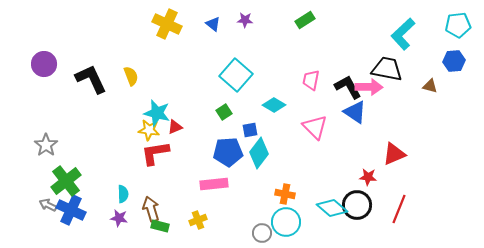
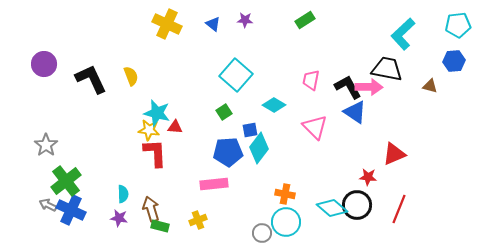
red triangle at (175, 127): rotated 28 degrees clockwise
red L-shape at (155, 153): rotated 96 degrees clockwise
cyan diamond at (259, 153): moved 5 px up
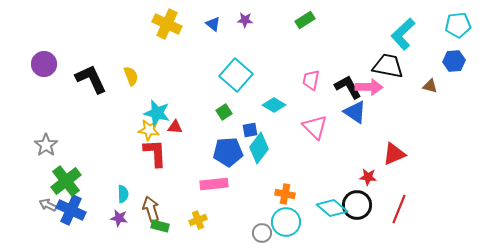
black trapezoid at (387, 69): moved 1 px right, 3 px up
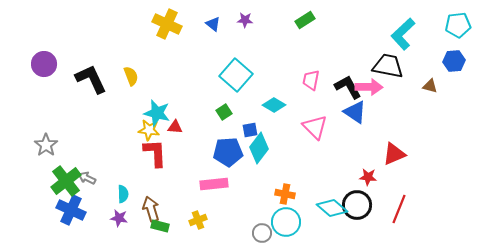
gray arrow at (48, 205): moved 39 px right, 27 px up
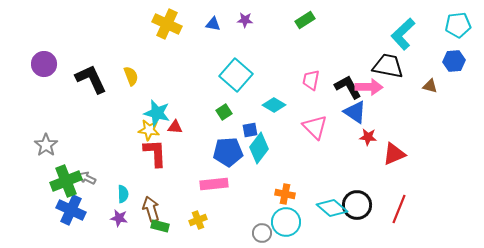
blue triangle at (213, 24): rotated 28 degrees counterclockwise
red star at (368, 177): moved 40 px up
green cross at (66, 181): rotated 16 degrees clockwise
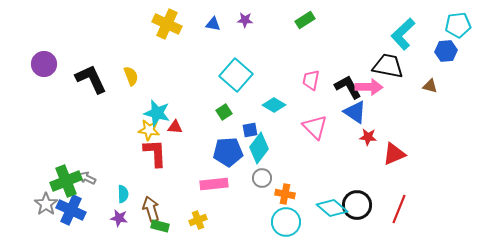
blue hexagon at (454, 61): moved 8 px left, 10 px up
gray star at (46, 145): moved 59 px down
gray circle at (262, 233): moved 55 px up
